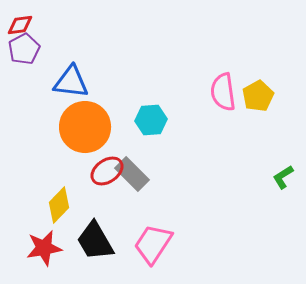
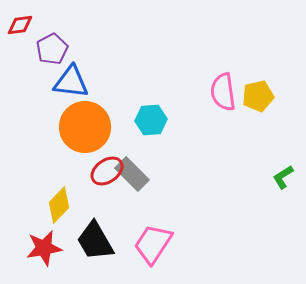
purple pentagon: moved 28 px right
yellow pentagon: rotated 16 degrees clockwise
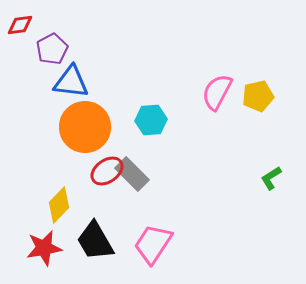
pink semicircle: moved 6 px left; rotated 36 degrees clockwise
green L-shape: moved 12 px left, 1 px down
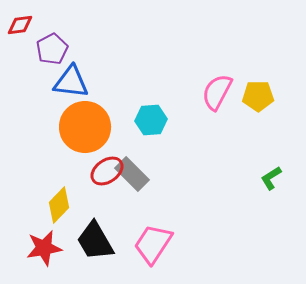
yellow pentagon: rotated 12 degrees clockwise
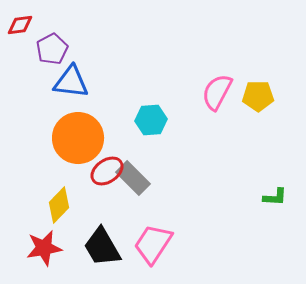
orange circle: moved 7 px left, 11 px down
gray rectangle: moved 1 px right, 4 px down
green L-shape: moved 4 px right, 19 px down; rotated 145 degrees counterclockwise
black trapezoid: moved 7 px right, 6 px down
